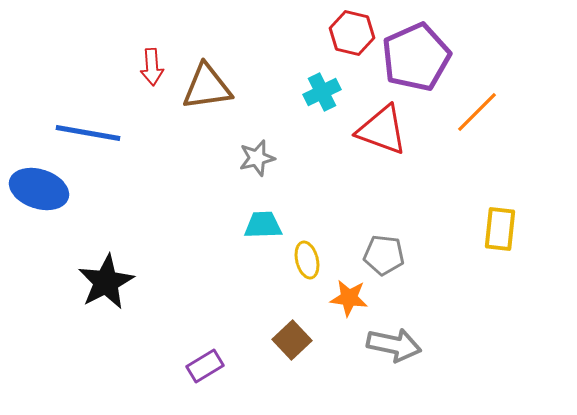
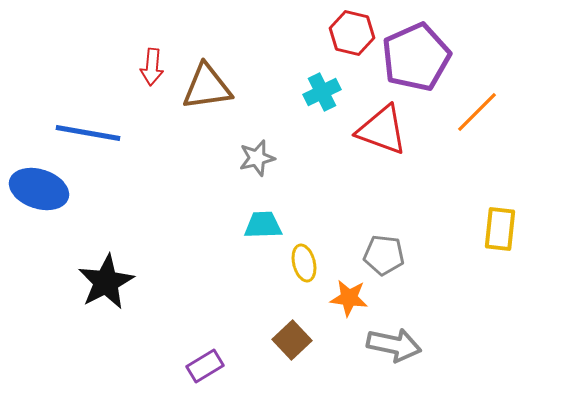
red arrow: rotated 9 degrees clockwise
yellow ellipse: moved 3 px left, 3 px down
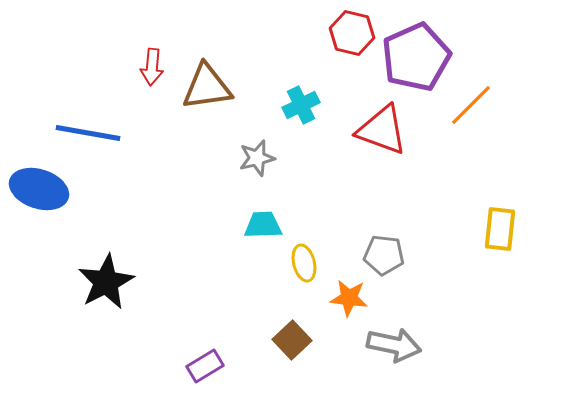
cyan cross: moved 21 px left, 13 px down
orange line: moved 6 px left, 7 px up
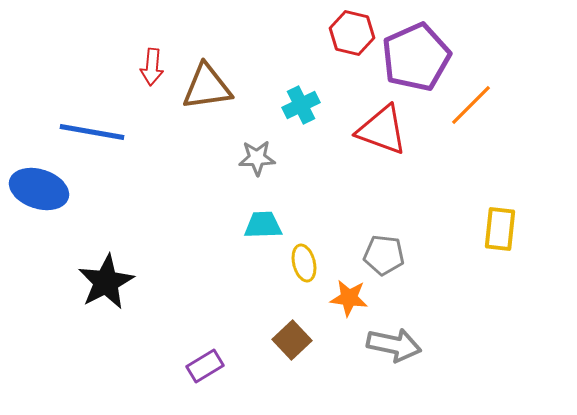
blue line: moved 4 px right, 1 px up
gray star: rotated 12 degrees clockwise
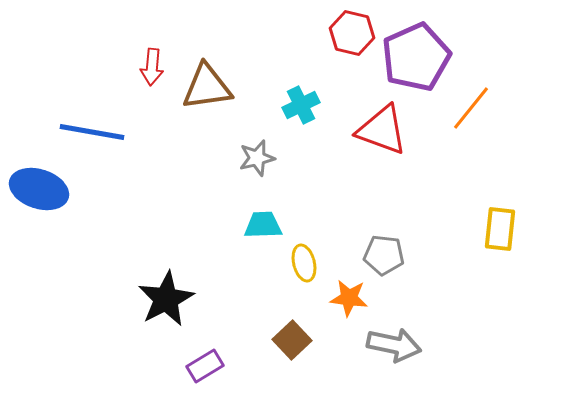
orange line: moved 3 px down; rotated 6 degrees counterclockwise
gray star: rotated 12 degrees counterclockwise
black star: moved 60 px right, 17 px down
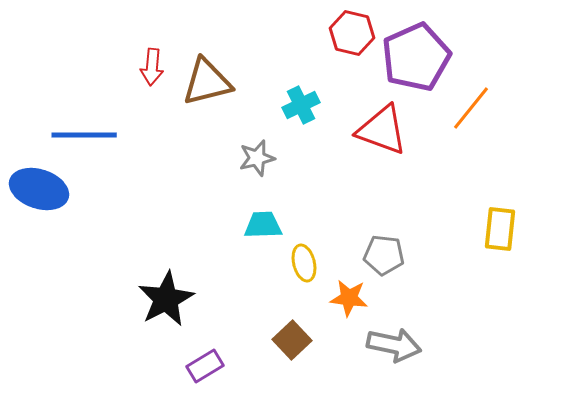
brown triangle: moved 5 px up; rotated 6 degrees counterclockwise
blue line: moved 8 px left, 3 px down; rotated 10 degrees counterclockwise
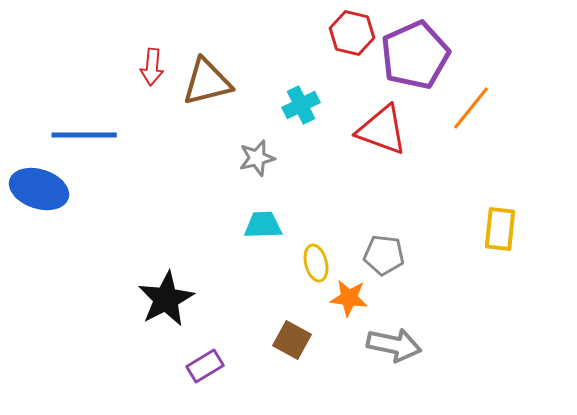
purple pentagon: moved 1 px left, 2 px up
yellow ellipse: moved 12 px right
brown square: rotated 18 degrees counterclockwise
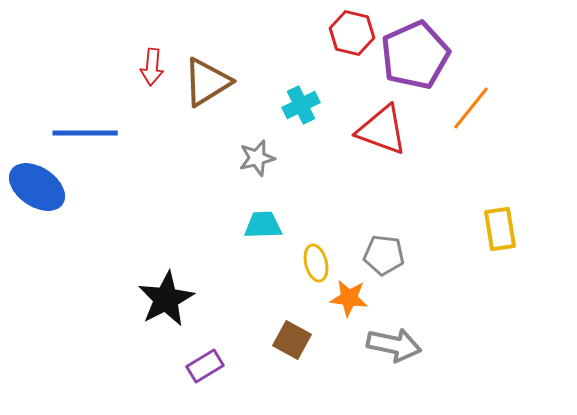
brown triangle: rotated 18 degrees counterclockwise
blue line: moved 1 px right, 2 px up
blue ellipse: moved 2 px left, 2 px up; rotated 16 degrees clockwise
yellow rectangle: rotated 15 degrees counterclockwise
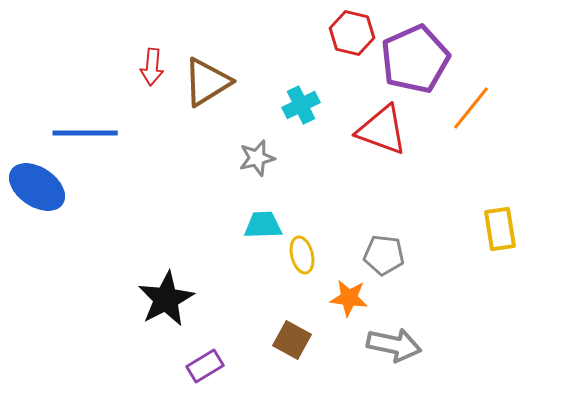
purple pentagon: moved 4 px down
yellow ellipse: moved 14 px left, 8 px up
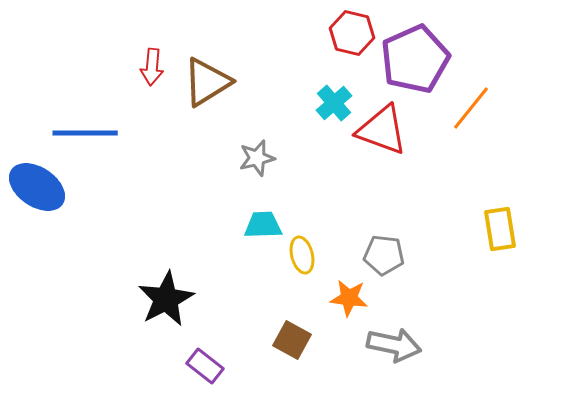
cyan cross: moved 33 px right, 2 px up; rotated 15 degrees counterclockwise
purple rectangle: rotated 69 degrees clockwise
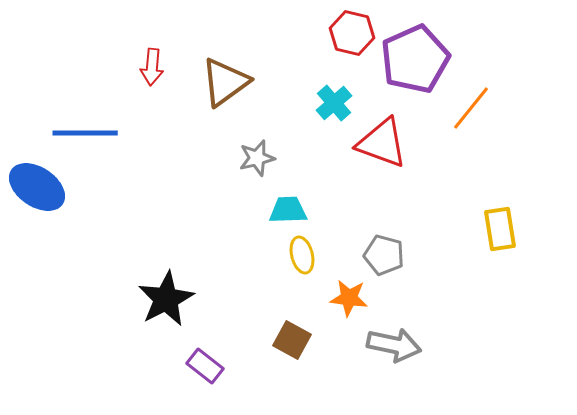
brown triangle: moved 18 px right; rotated 4 degrees counterclockwise
red triangle: moved 13 px down
cyan trapezoid: moved 25 px right, 15 px up
gray pentagon: rotated 9 degrees clockwise
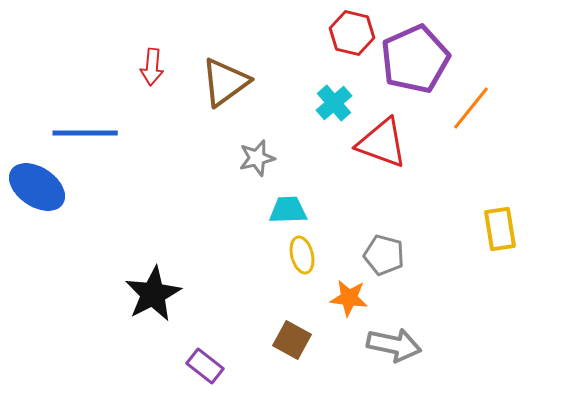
black star: moved 13 px left, 5 px up
